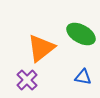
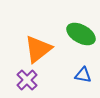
orange triangle: moved 3 px left, 1 px down
blue triangle: moved 2 px up
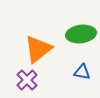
green ellipse: rotated 36 degrees counterclockwise
blue triangle: moved 1 px left, 3 px up
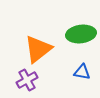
purple cross: rotated 15 degrees clockwise
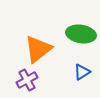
green ellipse: rotated 16 degrees clockwise
blue triangle: rotated 42 degrees counterclockwise
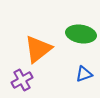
blue triangle: moved 2 px right, 2 px down; rotated 12 degrees clockwise
purple cross: moved 5 px left
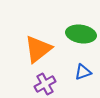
blue triangle: moved 1 px left, 2 px up
purple cross: moved 23 px right, 4 px down
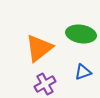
orange triangle: moved 1 px right, 1 px up
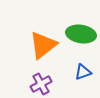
orange triangle: moved 4 px right, 3 px up
purple cross: moved 4 px left
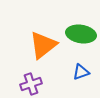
blue triangle: moved 2 px left
purple cross: moved 10 px left; rotated 10 degrees clockwise
